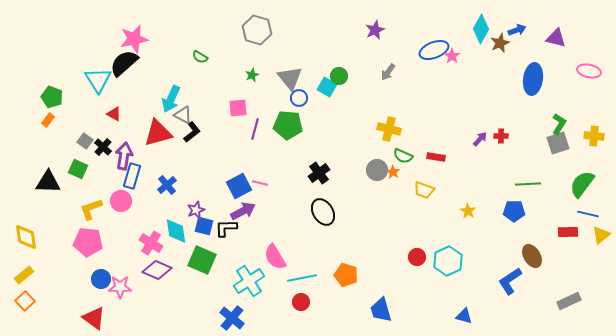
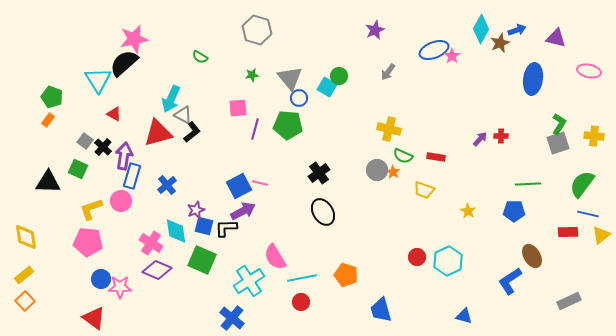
green star at (252, 75): rotated 16 degrees clockwise
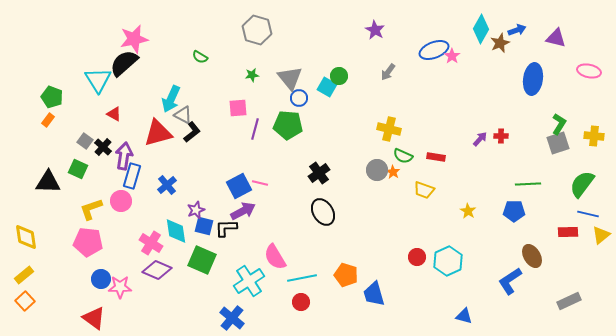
purple star at (375, 30): rotated 18 degrees counterclockwise
blue trapezoid at (381, 310): moved 7 px left, 16 px up
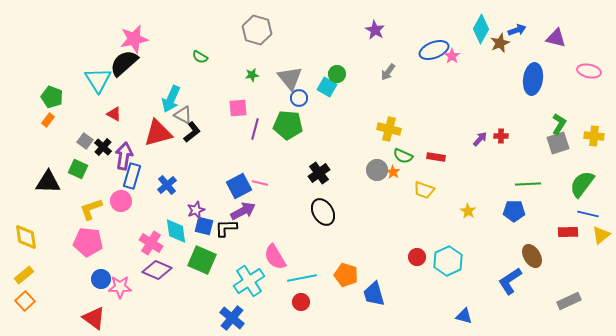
green circle at (339, 76): moved 2 px left, 2 px up
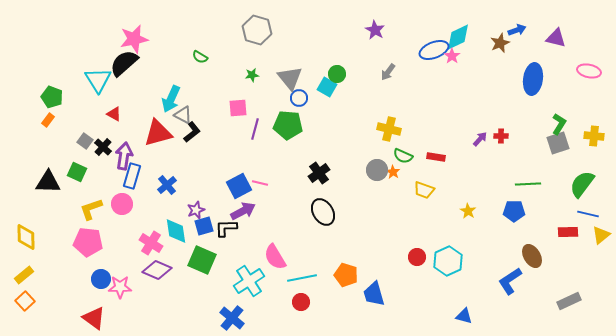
cyan diamond at (481, 29): moved 23 px left, 8 px down; rotated 36 degrees clockwise
green square at (78, 169): moved 1 px left, 3 px down
pink circle at (121, 201): moved 1 px right, 3 px down
blue square at (204, 226): rotated 30 degrees counterclockwise
yellow diamond at (26, 237): rotated 8 degrees clockwise
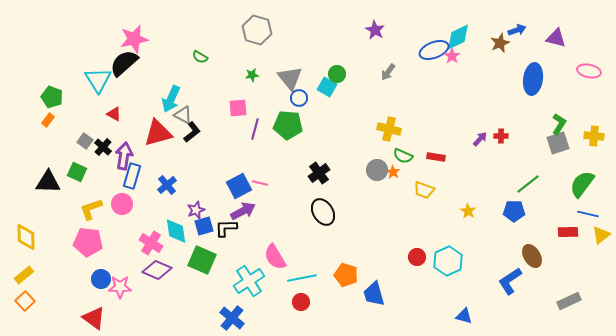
green line at (528, 184): rotated 35 degrees counterclockwise
